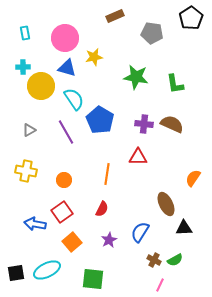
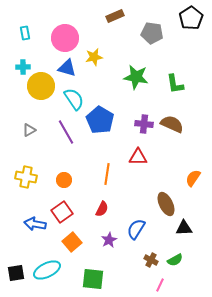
yellow cross: moved 6 px down
blue semicircle: moved 4 px left, 3 px up
brown cross: moved 3 px left
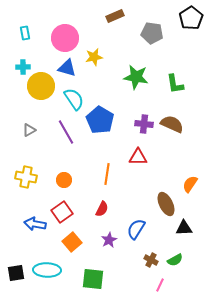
orange semicircle: moved 3 px left, 6 px down
cyan ellipse: rotated 28 degrees clockwise
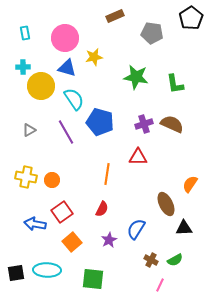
blue pentagon: moved 2 px down; rotated 16 degrees counterclockwise
purple cross: rotated 24 degrees counterclockwise
orange circle: moved 12 px left
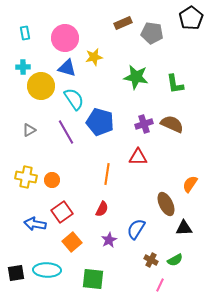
brown rectangle: moved 8 px right, 7 px down
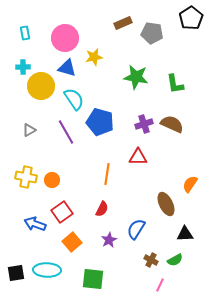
blue arrow: rotated 10 degrees clockwise
black triangle: moved 1 px right, 6 px down
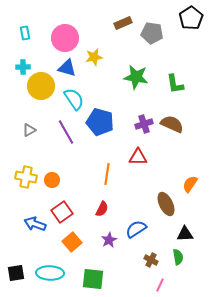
blue semicircle: rotated 25 degrees clockwise
green semicircle: moved 3 px right, 3 px up; rotated 70 degrees counterclockwise
cyan ellipse: moved 3 px right, 3 px down
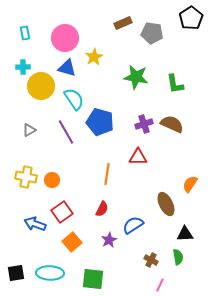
yellow star: rotated 18 degrees counterclockwise
blue semicircle: moved 3 px left, 4 px up
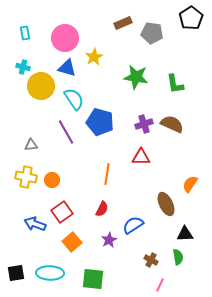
cyan cross: rotated 16 degrees clockwise
gray triangle: moved 2 px right, 15 px down; rotated 24 degrees clockwise
red triangle: moved 3 px right
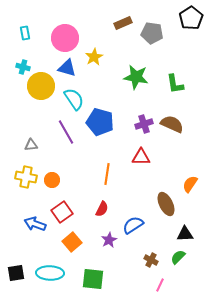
green semicircle: rotated 126 degrees counterclockwise
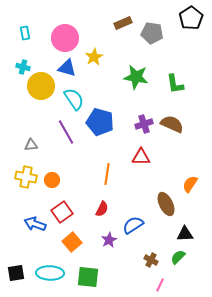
green square: moved 5 px left, 2 px up
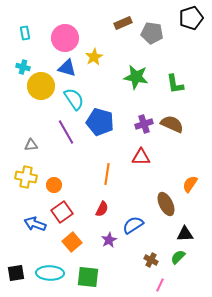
black pentagon: rotated 15 degrees clockwise
orange circle: moved 2 px right, 5 px down
